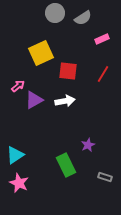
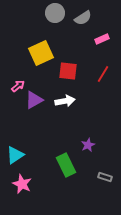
pink star: moved 3 px right, 1 px down
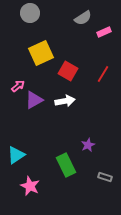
gray circle: moved 25 px left
pink rectangle: moved 2 px right, 7 px up
red square: rotated 24 degrees clockwise
cyan triangle: moved 1 px right
pink star: moved 8 px right, 2 px down
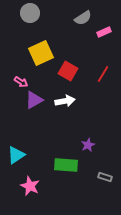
pink arrow: moved 3 px right, 4 px up; rotated 72 degrees clockwise
green rectangle: rotated 60 degrees counterclockwise
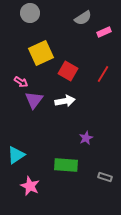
purple triangle: rotated 24 degrees counterclockwise
purple star: moved 2 px left, 7 px up
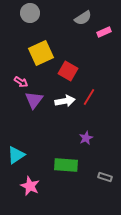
red line: moved 14 px left, 23 px down
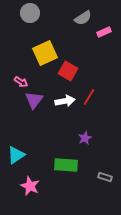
yellow square: moved 4 px right
purple star: moved 1 px left
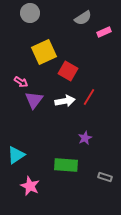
yellow square: moved 1 px left, 1 px up
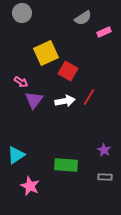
gray circle: moved 8 px left
yellow square: moved 2 px right, 1 px down
purple star: moved 19 px right, 12 px down; rotated 16 degrees counterclockwise
gray rectangle: rotated 16 degrees counterclockwise
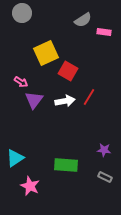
gray semicircle: moved 2 px down
pink rectangle: rotated 32 degrees clockwise
purple star: rotated 24 degrees counterclockwise
cyan triangle: moved 1 px left, 3 px down
gray rectangle: rotated 24 degrees clockwise
